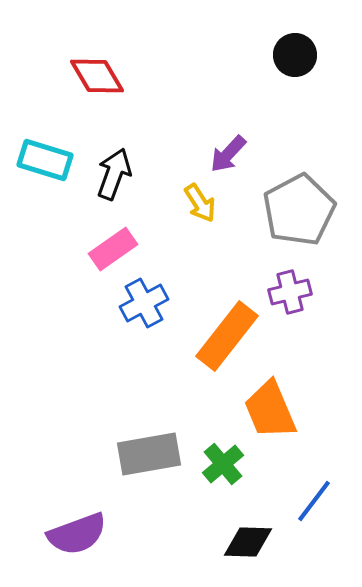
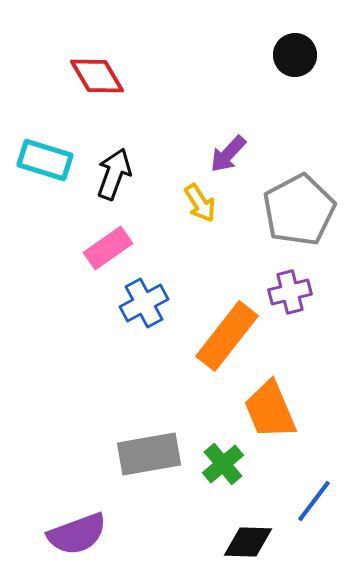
pink rectangle: moved 5 px left, 1 px up
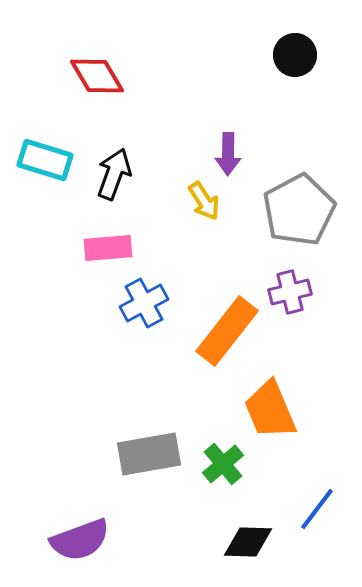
purple arrow: rotated 42 degrees counterclockwise
yellow arrow: moved 4 px right, 2 px up
pink rectangle: rotated 30 degrees clockwise
orange rectangle: moved 5 px up
blue line: moved 3 px right, 8 px down
purple semicircle: moved 3 px right, 6 px down
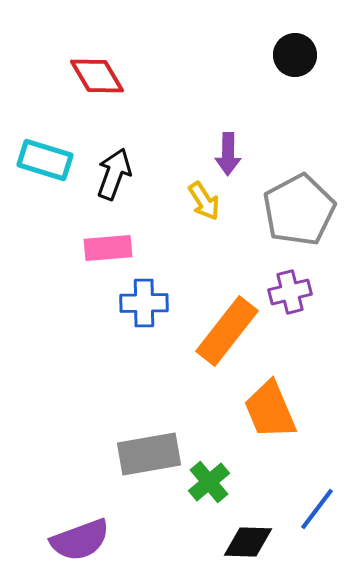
blue cross: rotated 27 degrees clockwise
green cross: moved 14 px left, 18 px down
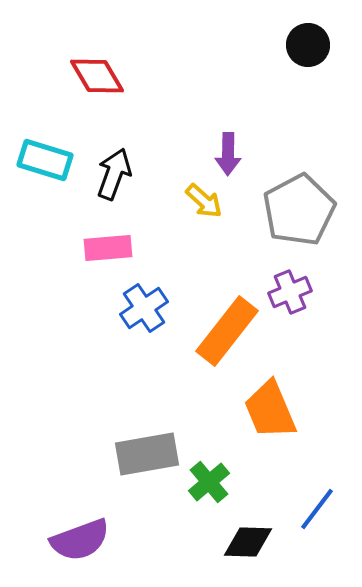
black circle: moved 13 px right, 10 px up
yellow arrow: rotated 15 degrees counterclockwise
purple cross: rotated 9 degrees counterclockwise
blue cross: moved 5 px down; rotated 33 degrees counterclockwise
gray rectangle: moved 2 px left
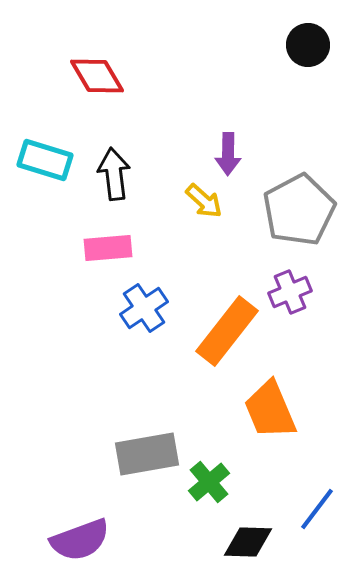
black arrow: rotated 27 degrees counterclockwise
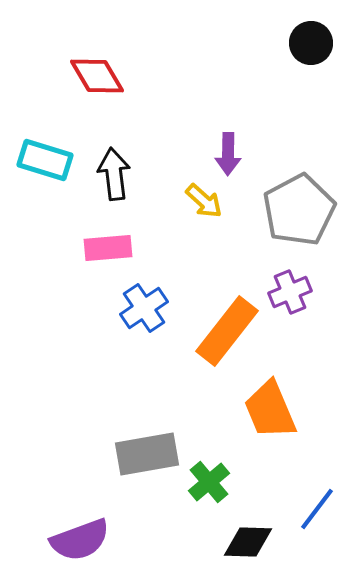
black circle: moved 3 px right, 2 px up
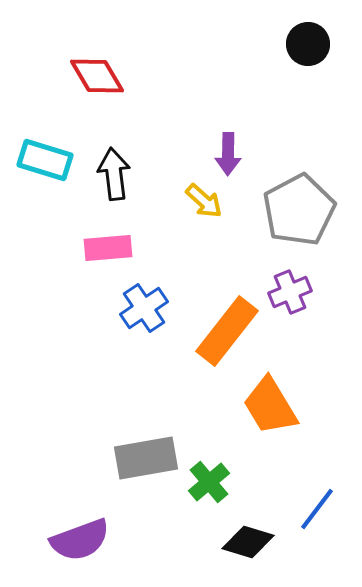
black circle: moved 3 px left, 1 px down
orange trapezoid: moved 4 px up; rotated 8 degrees counterclockwise
gray rectangle: moved 1 px left, 4 px down
black diamond: rotated 15 degrees clockwise
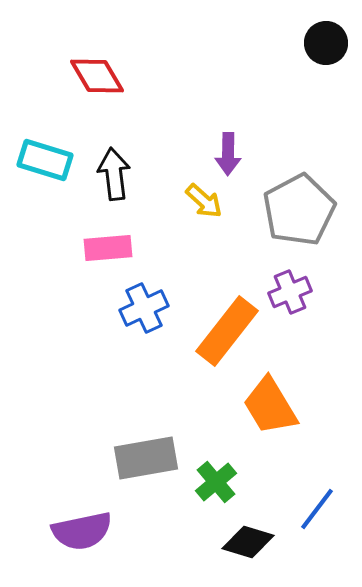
black circle: moved 18 px right, 1 px up
blue cross: rotated 9 degrees clockwise
green cross: moved 7 px right
purple semicircle: moved 2 px right, 9 px up; rotated 8 degrees clockwise
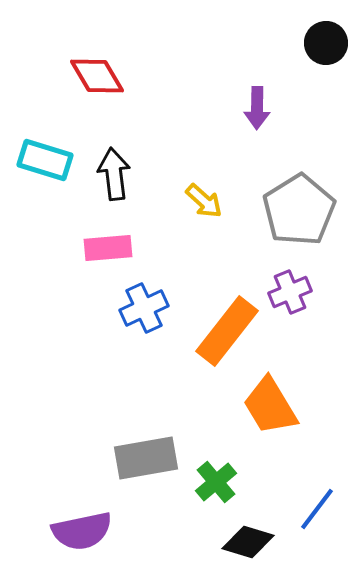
purple arrow: moved 29 px right, 46 px up
gray pentagon: rotated 4 degrees counterclockwise
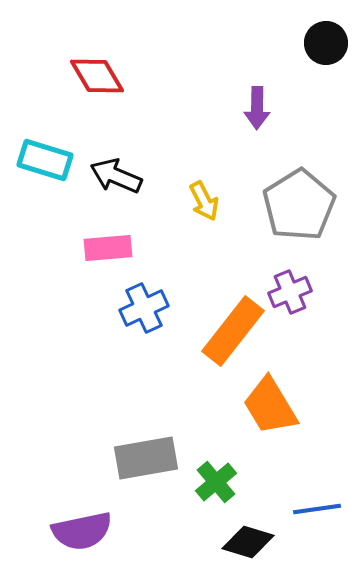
black arrow: moved 2 px right, 2 px down; rotated 60 degrees counterclockwise
yellow arrow: rotated 21 degrees clockwise
gray pentagon: moved 5 px up
orange rectangle: moved 6 px right
blue line: rotated 45 degrees clockwise
